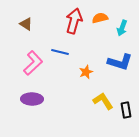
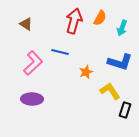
orange semicircle: rotated 133 degrees clockwise
yellow L-shape: moved 7 px right, 10 px up
black rectangle: moved 1 px left; rotated 28 degrees clockwise
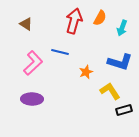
black rectangle: moved 1 px left; rotated 56 degrees clockwise
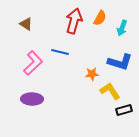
orange star: moved 6 px right, 2 px down; rotated 16 degrees clockwise
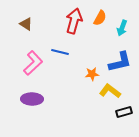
blue L-shape: rotated 30 degrees counterclockwise
yellow L-shape: rotated 20 degrees counterclockwise
black rectangle: moved 2 px down
